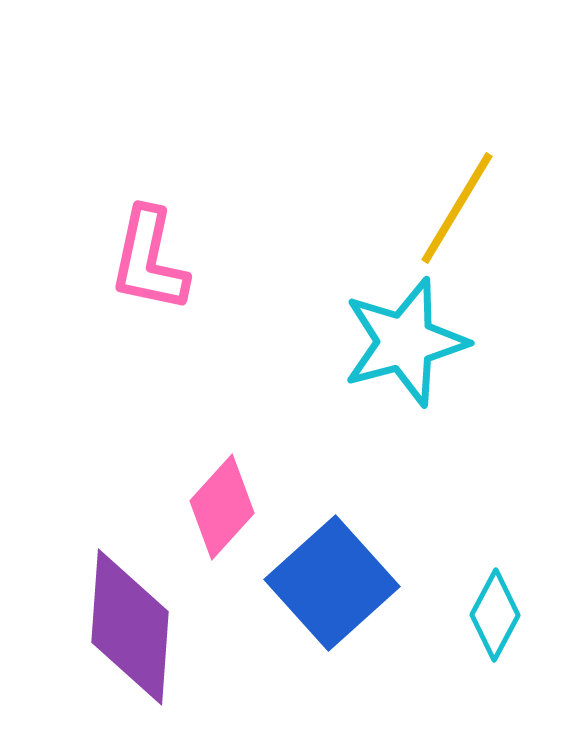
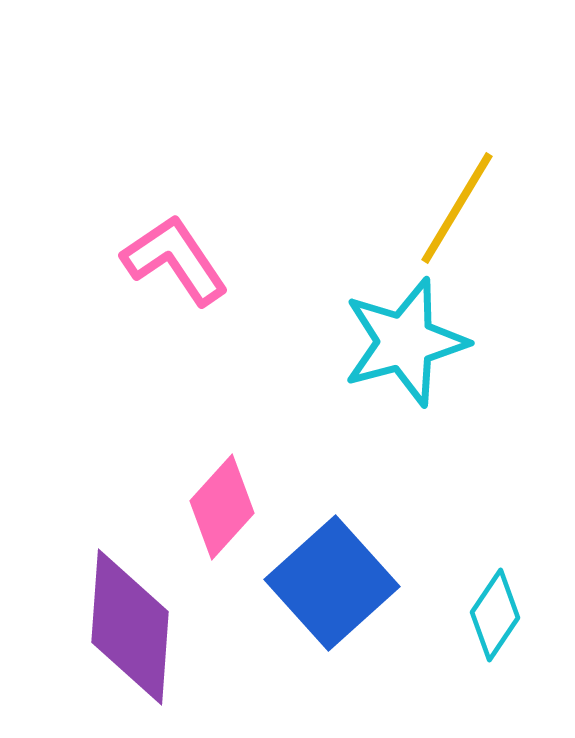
pink L-shape: moved 26 px right; rotated 134 degrees clockwise
cyan diamond: rotated 6 degrees clockwise
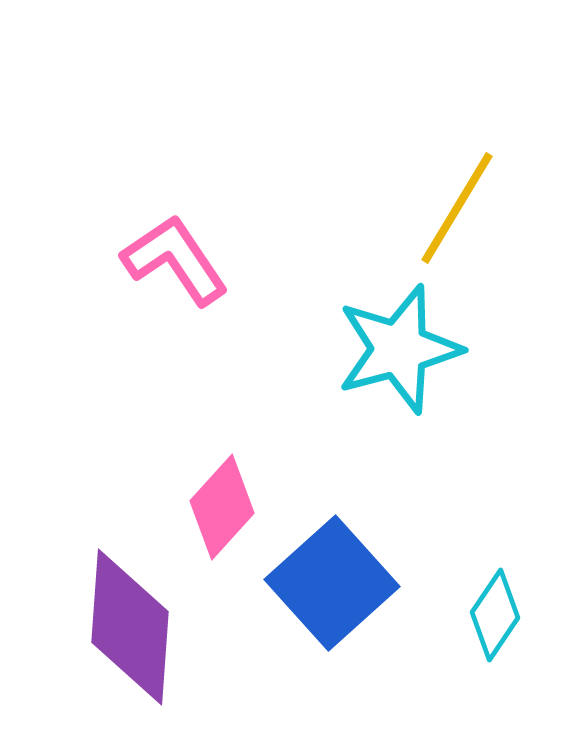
cyan star: moved 6 px left, 7 px down
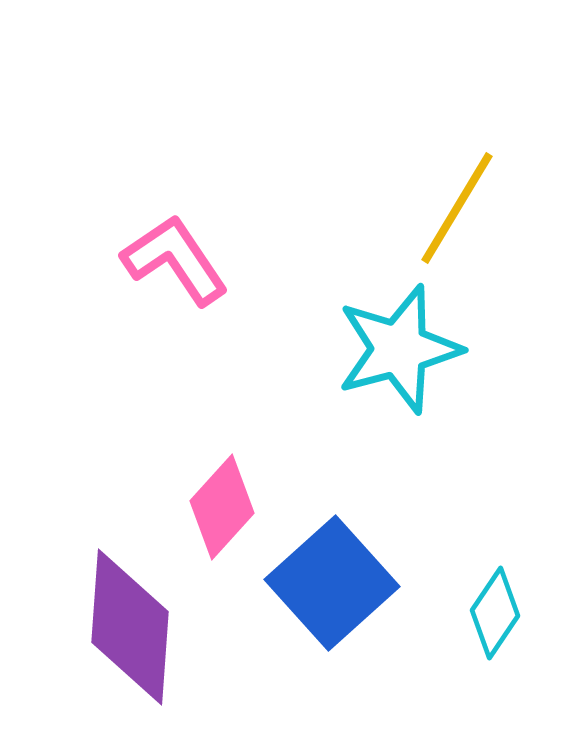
cyan diamond: moved 2 px up
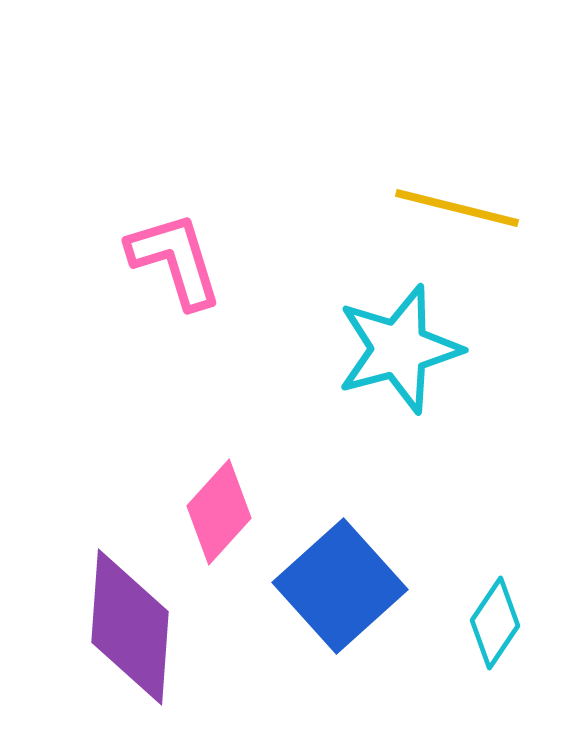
yellow line: rotated 73 degrees clockwise
pink L-shape: rotated 17 degrees clockwise
pink diamond: moved 3 px left, 5 px down
blue square: moved 8 px right, 3 px down
cyan diamond: moved 10 px down
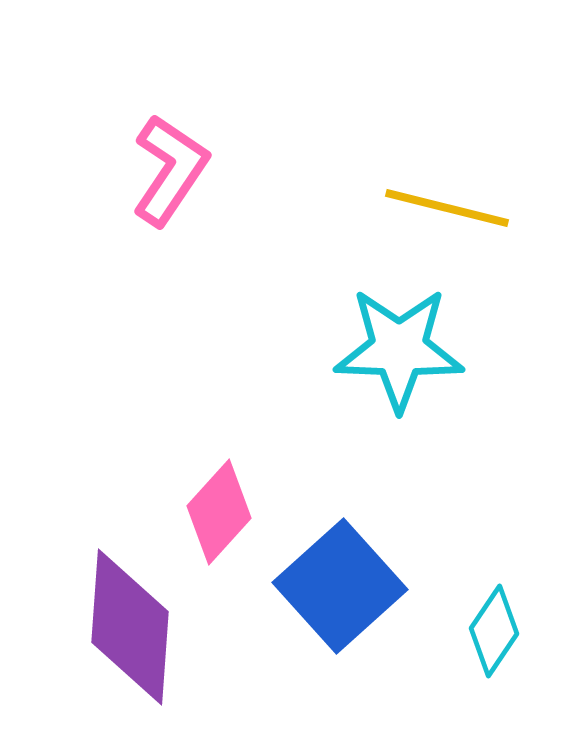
yellow line: moved 10 px left
pink L-shape: moved 5 px left, 90 px up; rotated 51 degrees clockwise
cyan star: rotated 17 degrees clockwise
cyan diamond: moved 1 px left, 8 px down
